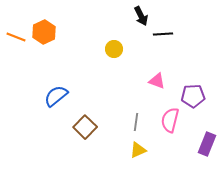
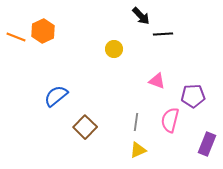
black arrow: rotated 18 degrees counterclockwise
orange hexagon: moved 1 px left, 1 px up
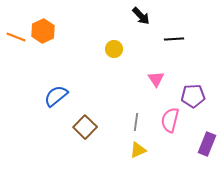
black line: moved 11 px right, 5 px down
pink triangle: moved 1 px left, 2 px up; rotated 36 degrees clockwise
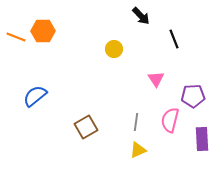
orange hexagon: rotated 25 degrees clockwise
black line: rotated 72 degrees clockwise
blue semicircle: moved 21 px left
brown square: moved 1 px right; rotated 15 degrees clockwise
purple rectangle: moved 5 px left, 5 px up; rotated 25 degrees counterclockwise
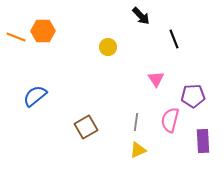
yellow circle: moved 6 px left, 2 px up
purple rectangle: moved 1 px right, 2 px down
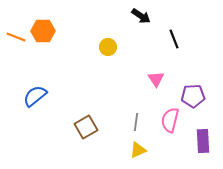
black arrow: rotated 12 degrees counterclockwise
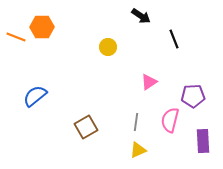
orange hexagon: moved 1 px left, 4 px up
pink triangle: moved 7 px left, 3 px down; rotated 30 degrees clockwise
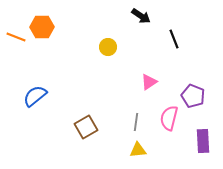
purple pentagon: rotated 25 degrees clockwise
pink semicircle: moved 1 px left, 2 px up
yellow triangle: rotated 18 degrees clockwise
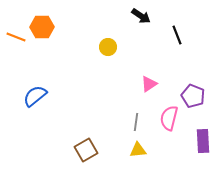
black line: moved 3 px right, 4 px up
pink triangle: moved 2 px down
brown square: moved 23 px down
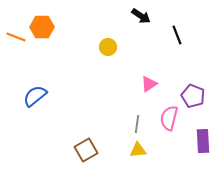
gray line: moved 1 px right, 2 px down
